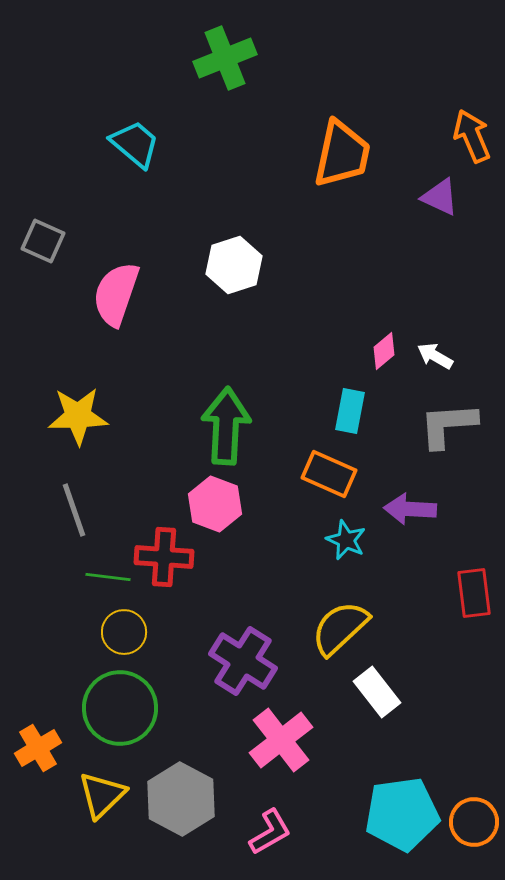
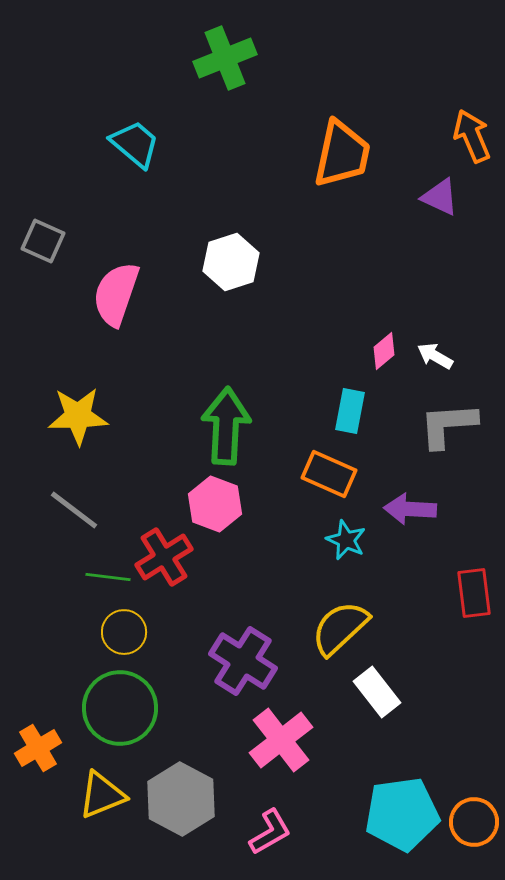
white hexagon: moved 3 px left, 3 px up
gray line: rotated 34 degrees counterclockwise
red cross: rotated 36 degrees counterclockwise
yellow triangle: rotated 22 degrees clockwise
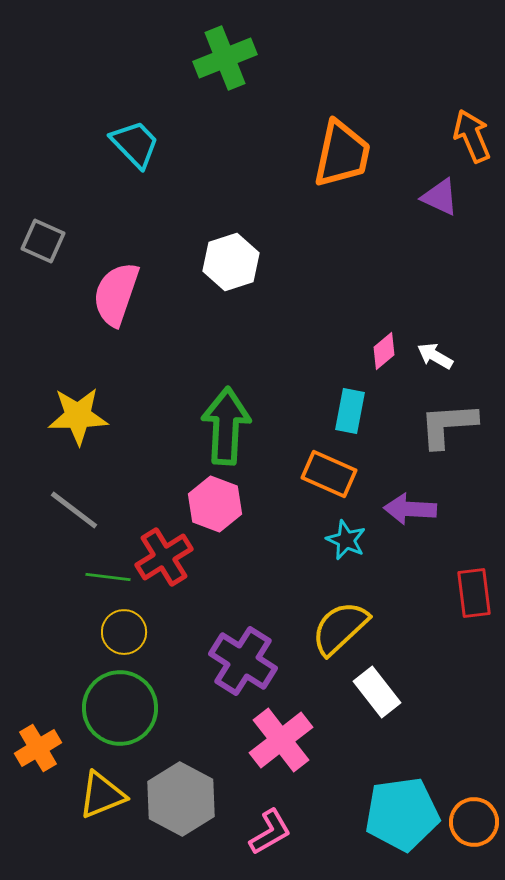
cyan trapezoid: rotated 6 degrees clockwise
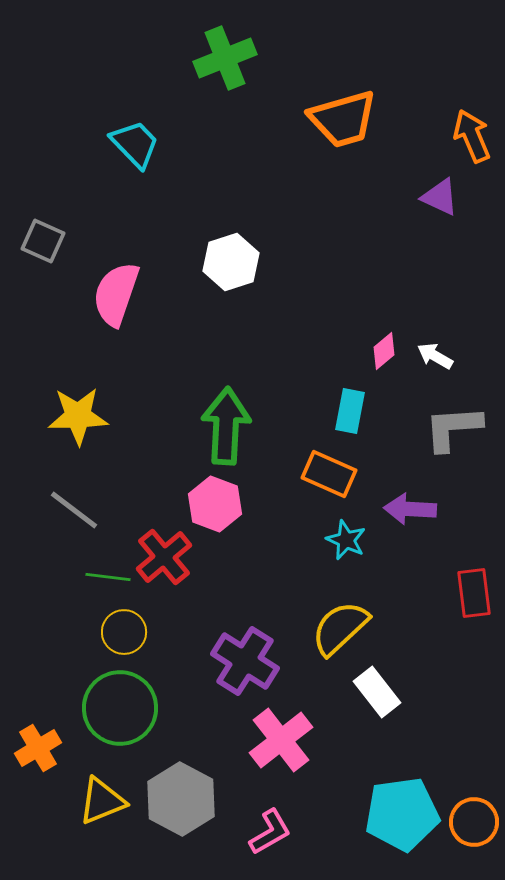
orange trapezoid: moved 1 px right, 35 px up; rotated 62 degrees clockwise
gray L-shape: moved 5 px right, 3 px down
red cross: rotated 8 degrees counterclockwise
purple cross: moved 2 px right
yellow triangle: moved 6 px down
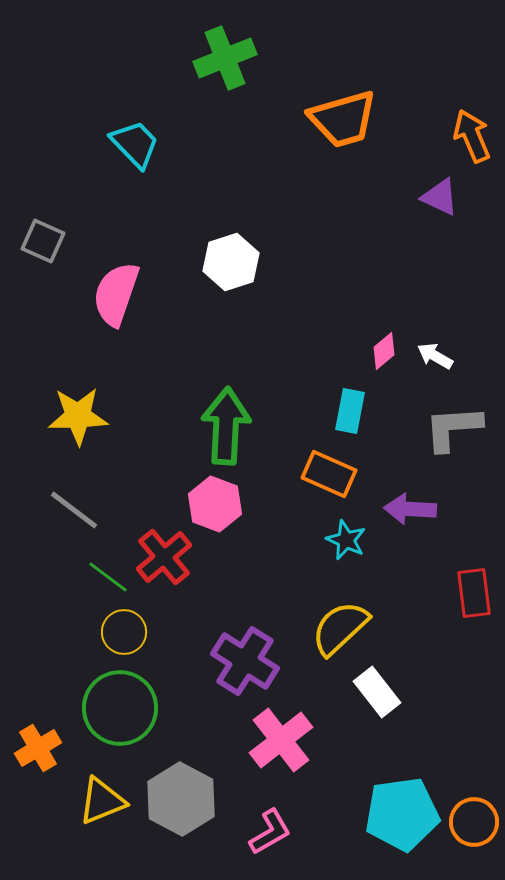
green line: rotated 30 degrees clockwise
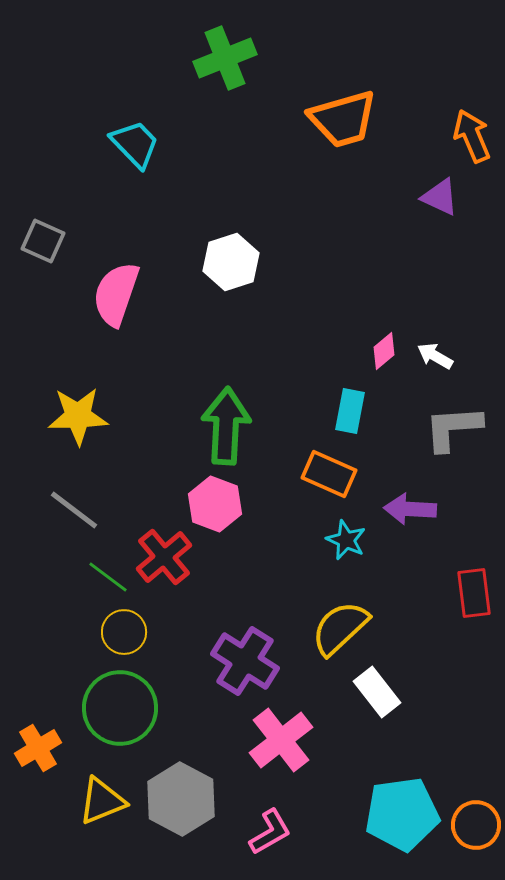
orange circle: moved 2 px right, 3 px down
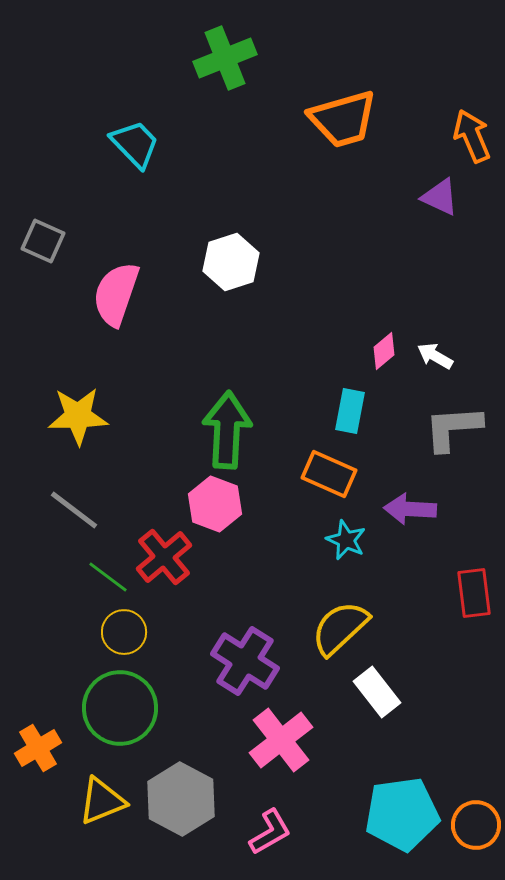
green arrow: moved 1 px right, 4 px down
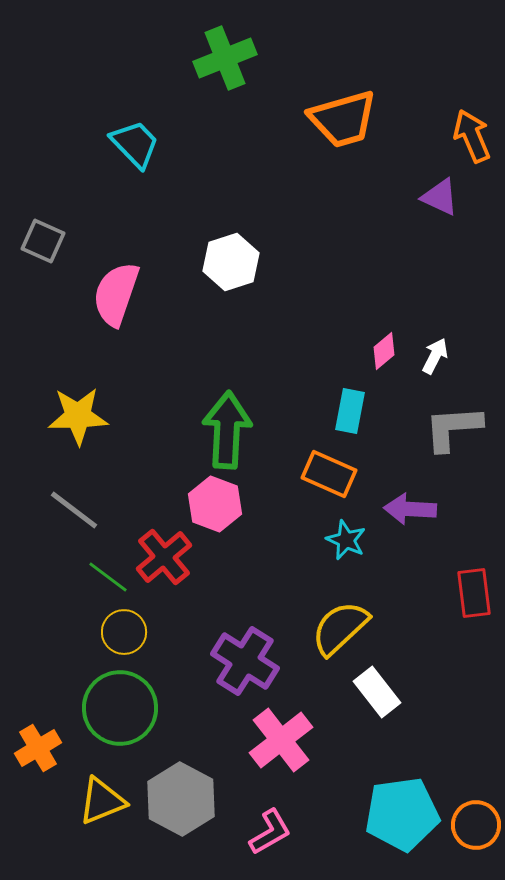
white arrow: rotated 87 degrees clockwise
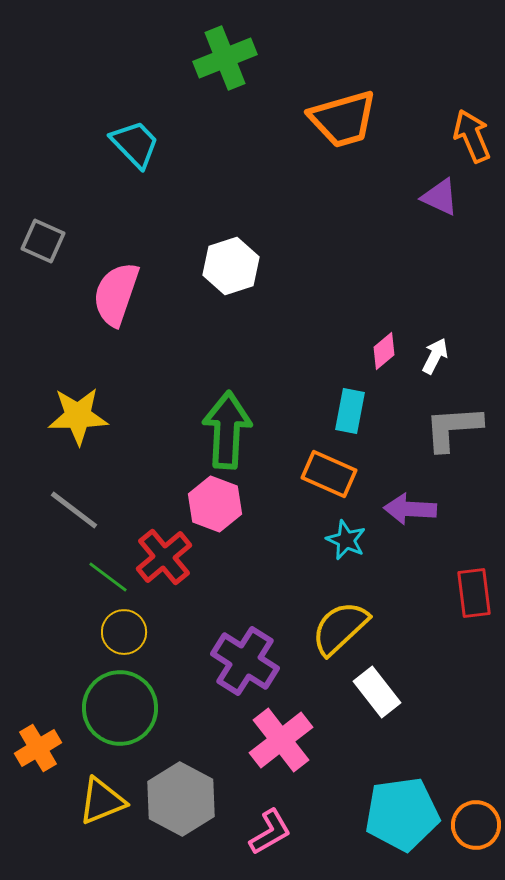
white hexagon: moved 4 px down
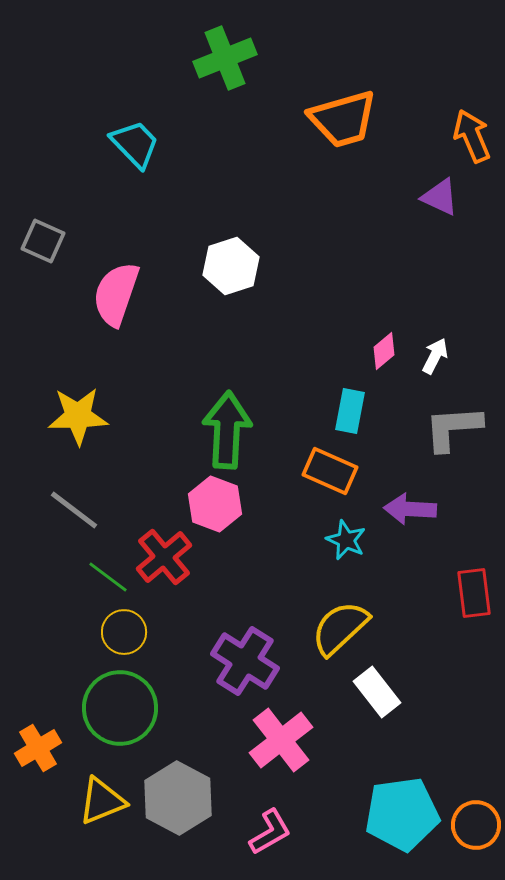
orange rectangle: moved 1 px right, 3 px up
gray hexagon: moved 3 px left, 1 px up
